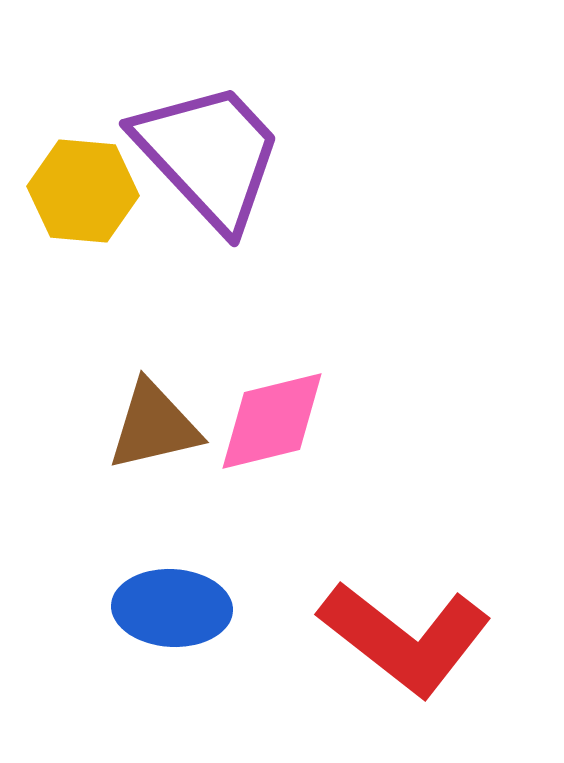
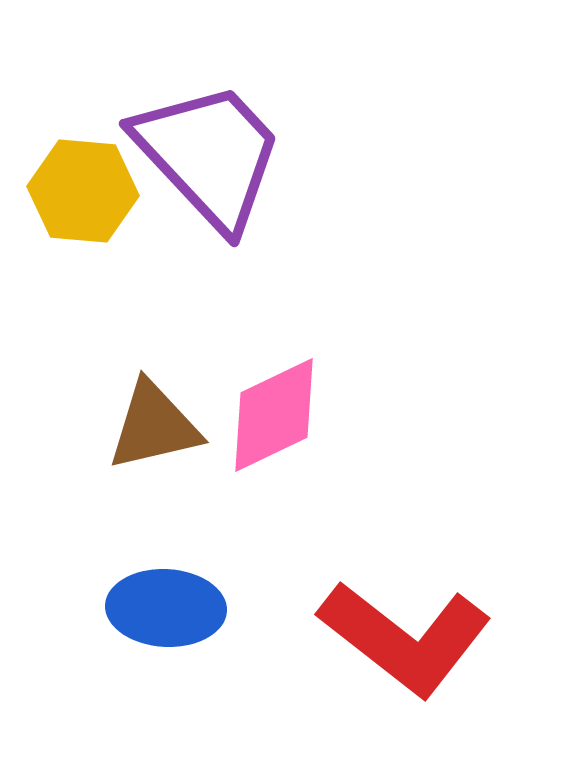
pink diamond: moved 2 px right, 6 px up; rotated 12 degrees counterclockwise
blue ellipse: moved 6 px left
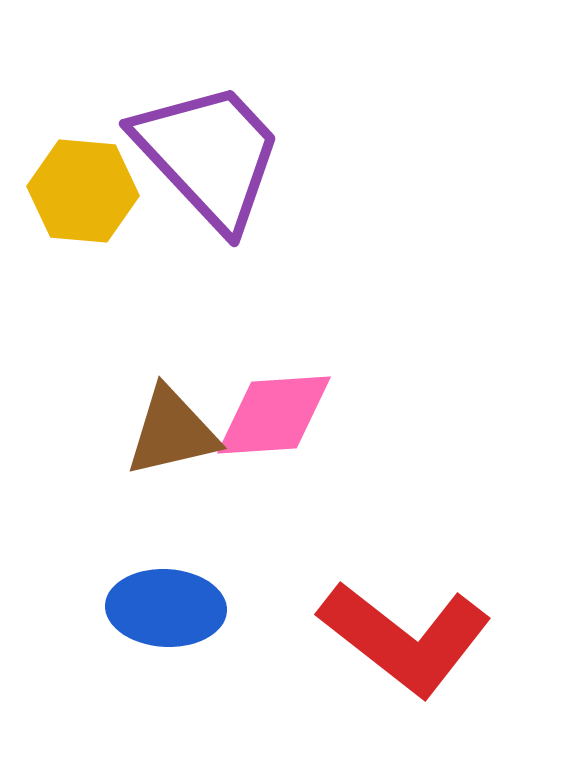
pink diamond: rotated 22 degrees clockwise
brown triangle: moved 18 px right, 6 px down
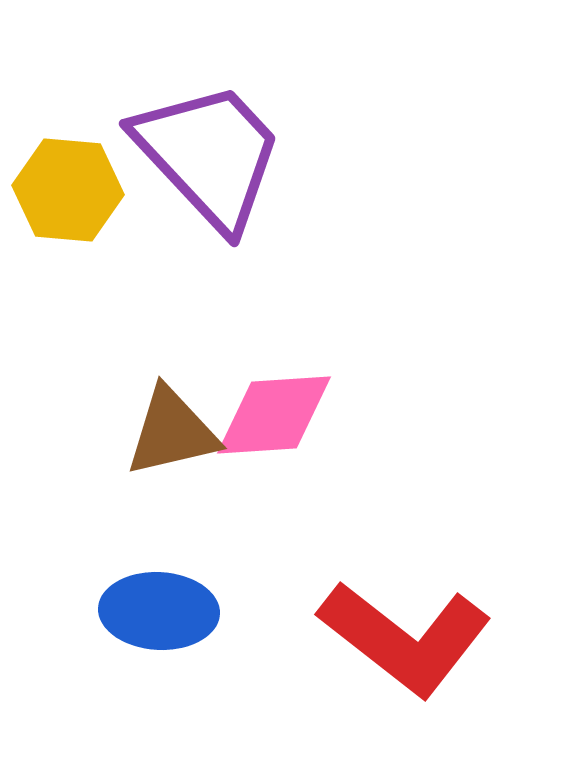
yellow hexagon: moved 15 px left, 1 px up
blue ellipse: moved 7 px left, 3 px down
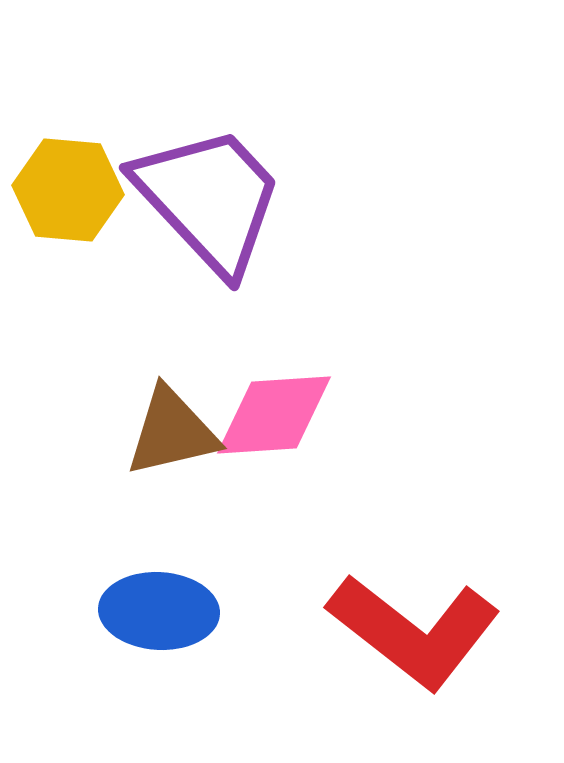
purple trapezoid: moved 44 px down
red L-shape: moved 9 px right, 7 px up
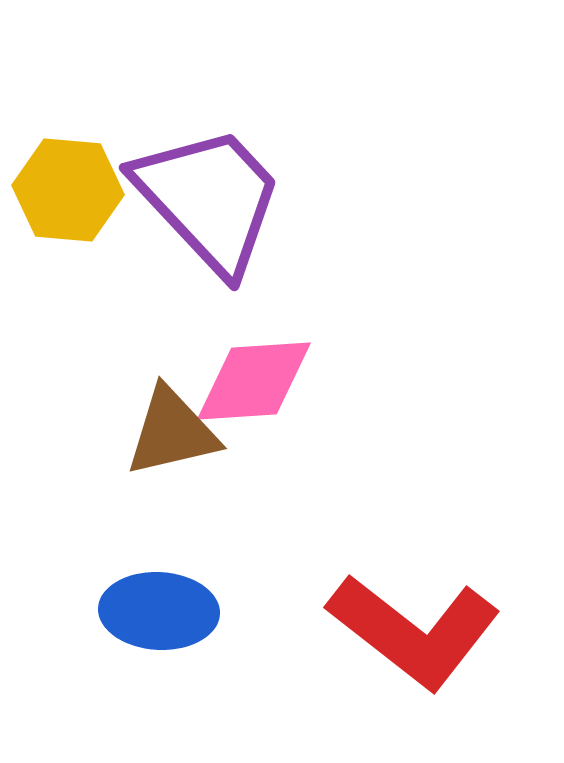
pink diamond: moved 20 px left, 34 px up
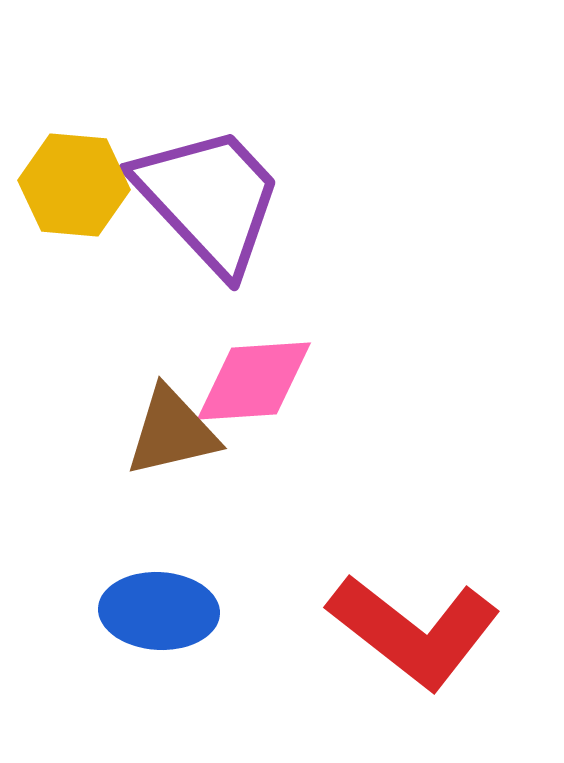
yellow hexagon: moved 6 px right, 5 px up
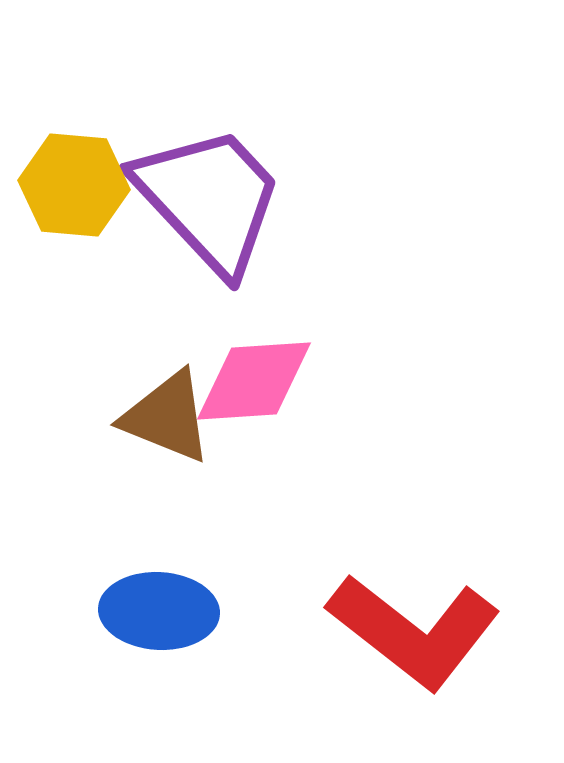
brown triangle: moved 5 px left, 15 px up; rotated 35 degrees clockwise
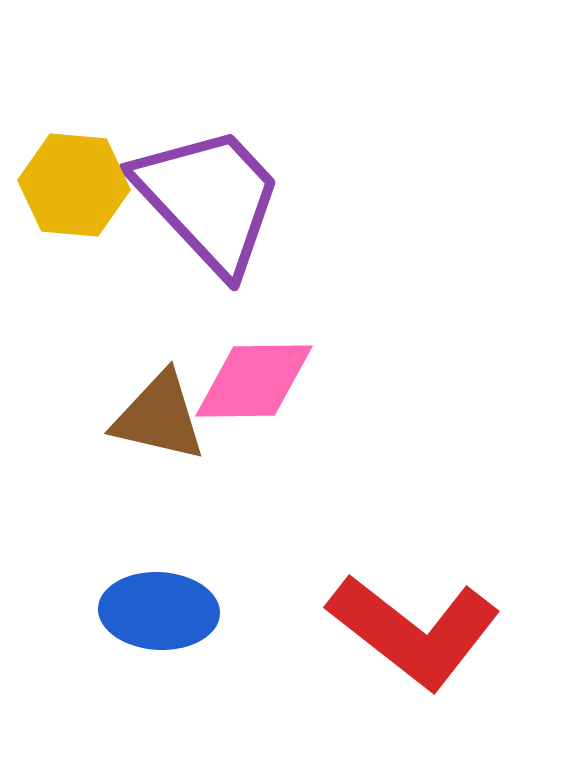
pink diamond: rotated 3 degrees clockwise
brown triangle: moved 8 px left; rotated 9 degrees counterclockwise
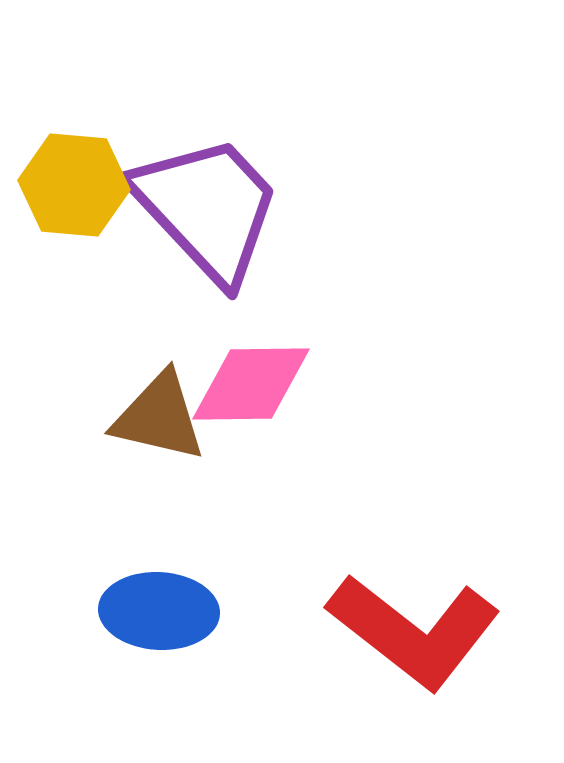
purple trapezoid: moved 2 px left, 9 px down
pink diamond: moved 3 px left, 3 px down
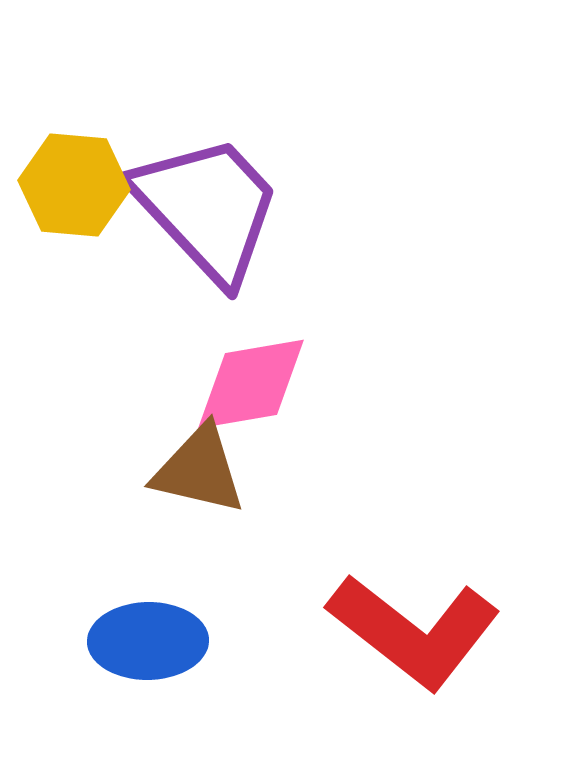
pink diamond: rotated 9 degrees counterclockwise
brown triangle: moved 40 px right, 53 px down
blue ellipse: moved 11 px left, 30 px down; rotated 4 degrees counterclockwise
